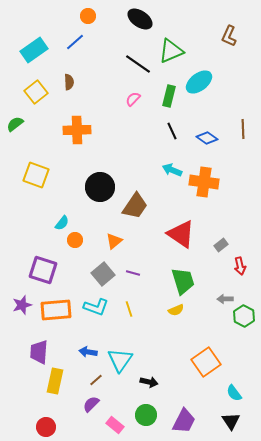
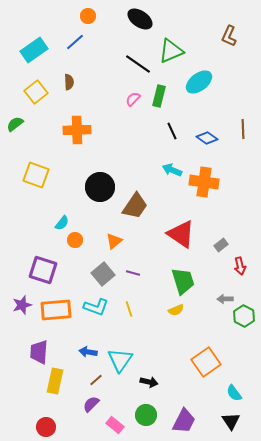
green rectangle at (169, 96): moved 10 px left
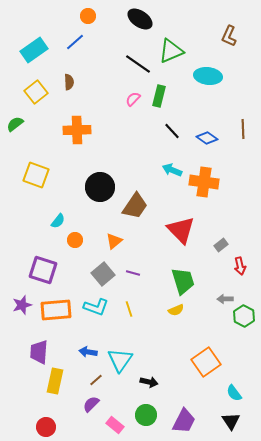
cyan ellipse at (199, 82): moved 9 px right, 6 px up; rotated 44 degrees clockwise
black line at (172, 131): rotated 18 degrees counterclockwise
cyan semicircle at (62, 223): moved 4 px left, 2 px up
red triangle at (181, 234): moved 4 px up; rotated 12 degrees clockwise
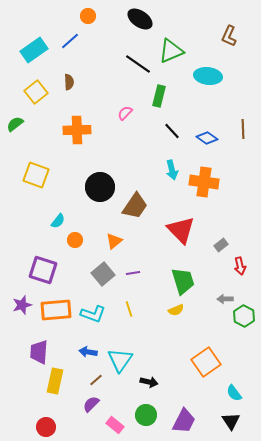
blue line at (75, 42): moved 5 px left, 1 px up
pink semicircle at (133, 99): moved 8 px left, 14 px down
cyan arrow at (172, 170): rotated 126 degrees counterclockwise
purple line at (133, 273): rotated 24 degrees counterclockwise
cyan L-shape at (96, 307): moved 3 px left, 7 px down
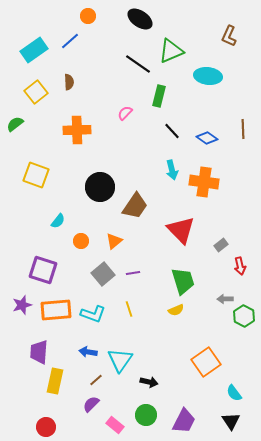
orange circle at (75, 240): moved 6 px right, 1 px down
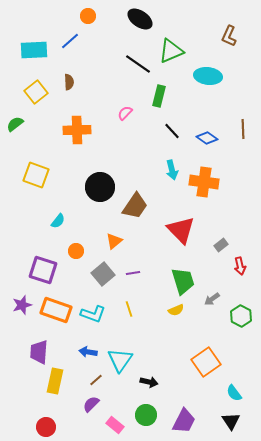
cyan rectangle at (34, 50): rotated 32 degrees clockwise
orange circle at (81, 241): moved 5 px left, 10 px down
gray arrow at (225, 299): moved 13 px left; rotated 35 degrees counterclockwise
orange rectangle at (56, 310): rotated 24 degrees clockwise
green hexagon at (244, 316): moved 3 px left
